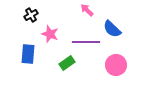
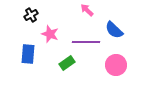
blue semicircle: moved 2 px right, 1 px down
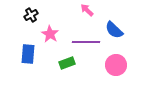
pink star: rotated 12 degrees clockwise
green rectangle: rotated 14 degrees clockwise
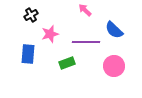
pink arrow: moved 2 px left
pink star: rotated 24 degrees clockwise
pink circle: moved 2 px left, 1 px down
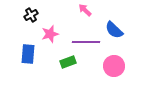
green rectangle: moved 1 px right, 1 px up
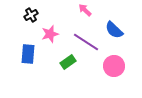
purple line: rotated 32 degrees clockwise
green rectangle: rotated 14 degrees counterclockwise
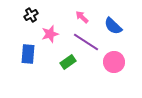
pink arrow: moved 3 px left, 7 px down
blue semicircle: moved 1 px left, 4 px up
pink circle: moved 4 px up
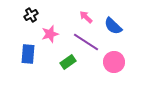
pink arrow: moved 4 px right
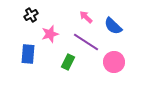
green rectangle: rotated 28 degrees counterclockwise
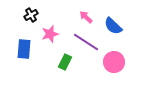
blue rectangle: moved 4 px left, 5 px up
green rectangle: moved 3 px left
